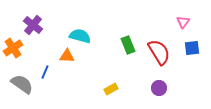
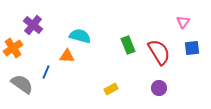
blue line: moved 1 px right
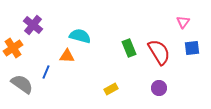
green rectangle: moved 1 px right, 3 px down
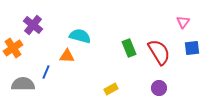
gray semicircle: moved 1 px right; rotated 35 degrees counterclockwise
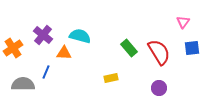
purple cross: moved 10 px right, 10 px down
green rectangle: rotated 18 degrees counterclockwise
orange triangle: moved 3 px left, 3 px up
yellow rectangle: moved 11 px up; rotated 16 degrees clockwise
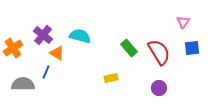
orange triangle: moved 7 px left; rotated 28 degrees clockwise
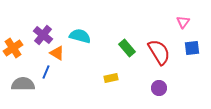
green rectangle: moved 2 px left
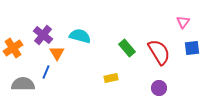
orange triangle: rotated 28 degrees clockwise
